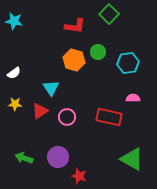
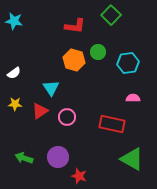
green square: moved 2 px right, 1 px down
red rectangle: moved 3 px right, 7 px down
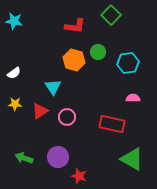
cyan triangle: moved 2 px right, 1 px up
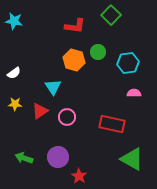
pink semicircle: moved 1 px right, 5 px up
red star: rotated 14 degrees clockwise
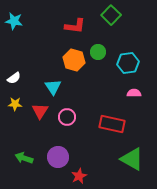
white semicircle: moved 5 px down
red triangle: rotated 24 degrees counterclockwise
red star: rotated 14 degrees clockwise
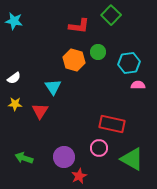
red L-shape: moved 4 px right
cyan hexagon: moved 1 px right
pink semicircle: moved 4 px right, 8 px up
pink circle: moved 32 px right, 31 px down
purple circle: moved 6 px right
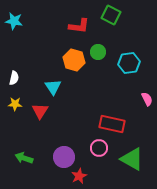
green square: rotated 18 degrees counterclockwise
white semicircle: rotated 40 degrees counterclockwise
pink semicircle: moved 9 px right, 14 px down; rotated 64 degrees clockwise
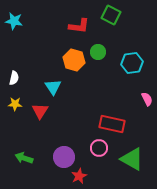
cyan hexagon: moved 3 px right
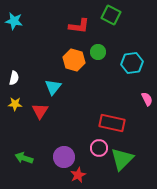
cyan triangle: rotated 12 degrees clockwise
red rectangle: moved 1 px up
green triangle: moved 10 px left; rotated 45 degrees clockwise
red star: moved 1 px left, 1 px up
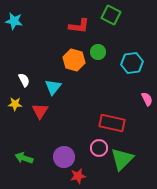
white semicircle: moved 10 px right, 2 px down; rotated 40 degrees counterclockwise
red star: moved 1 px down; rotated 14 degrees clockwise
